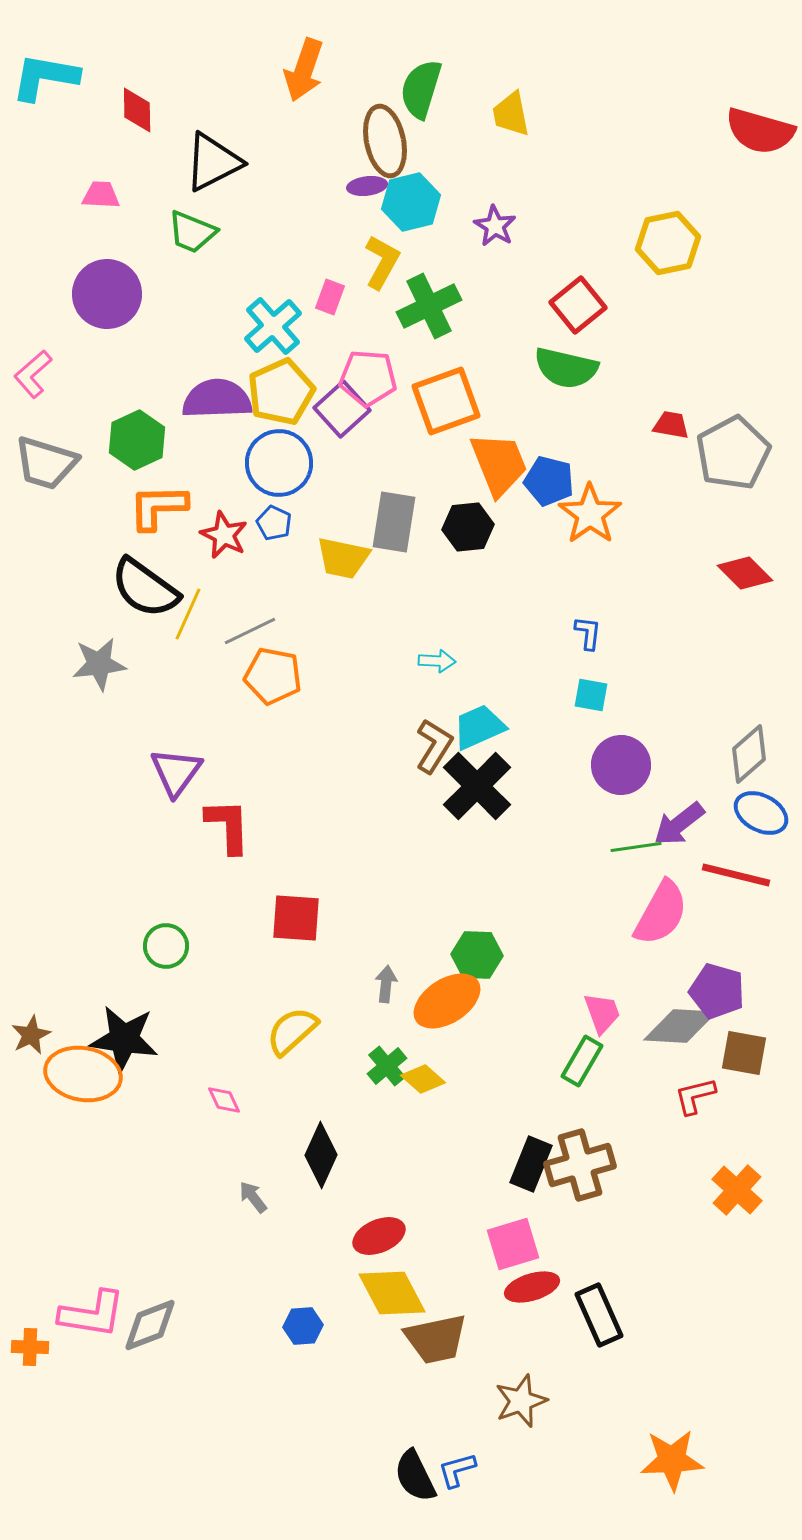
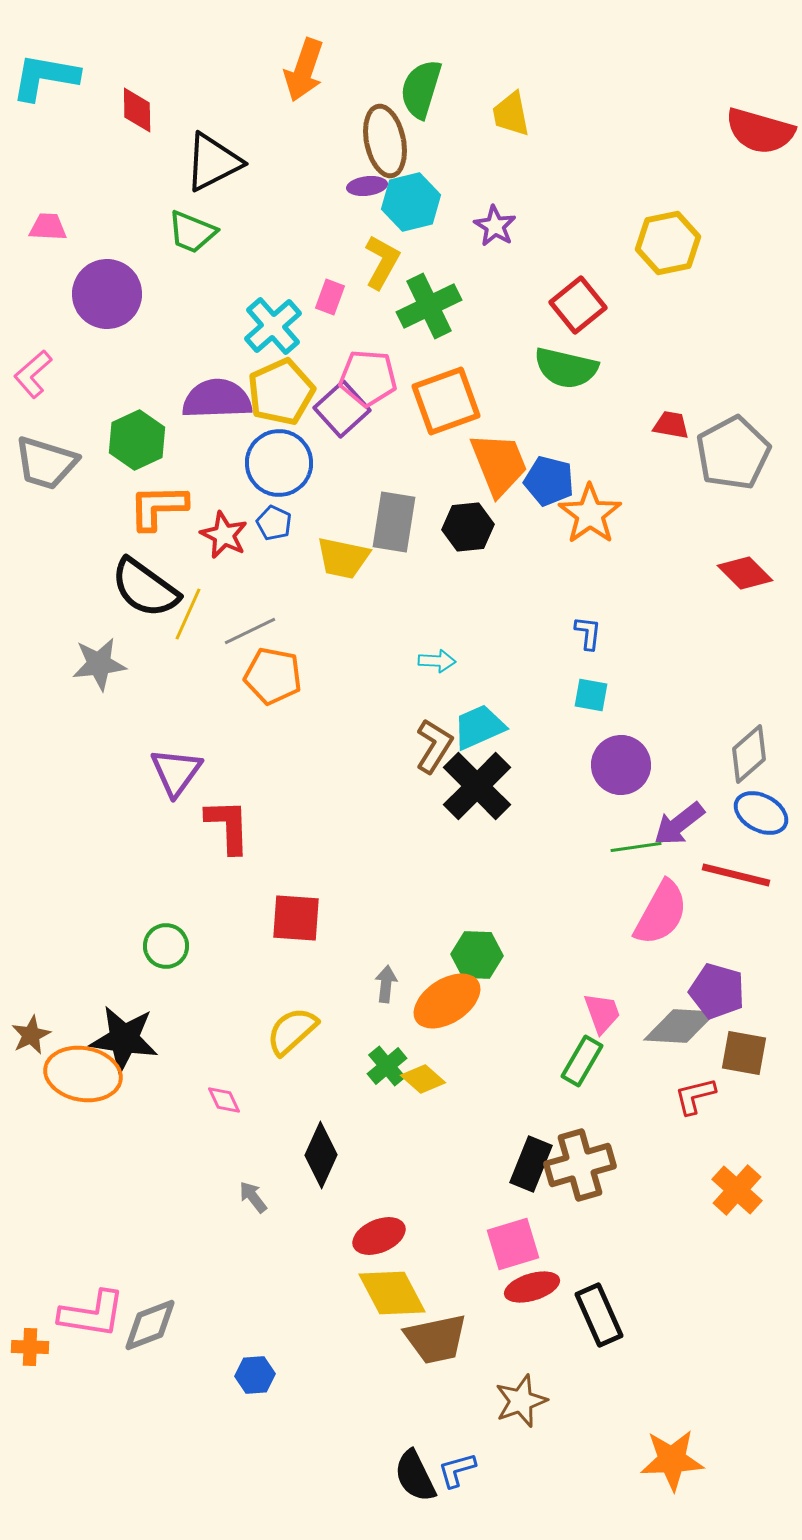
pink trapezoid at (101, 195): moved 53 px left, 32 px down
blue hexagon at (303, 1326): moved 48 px left, 49 px down
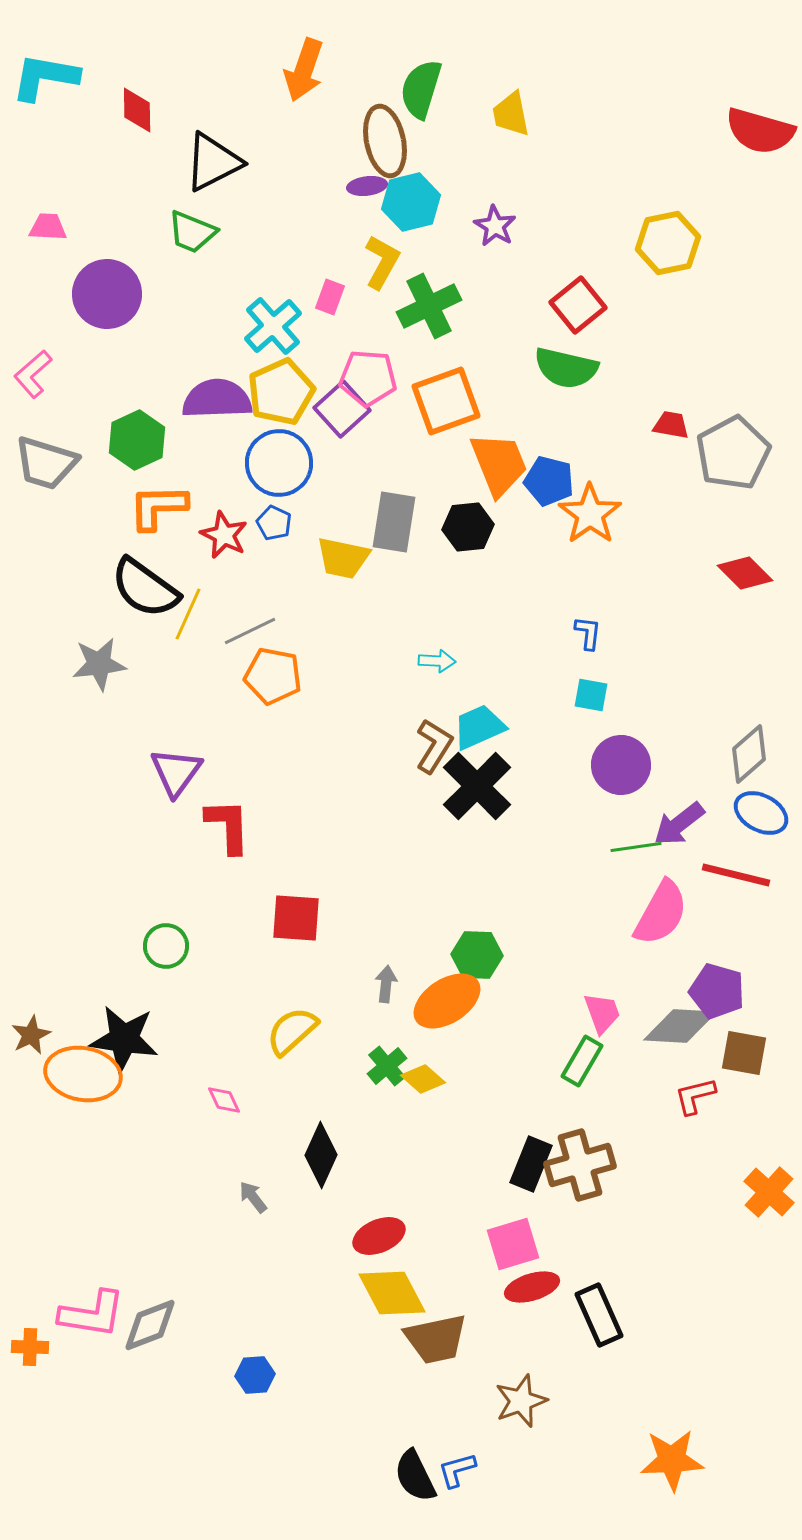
orange cross at (737, 1190): moved 32 px right, 2 px down
